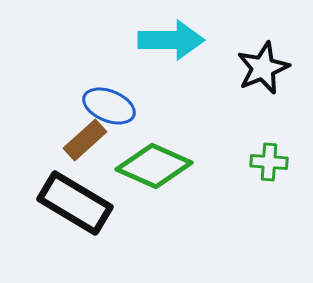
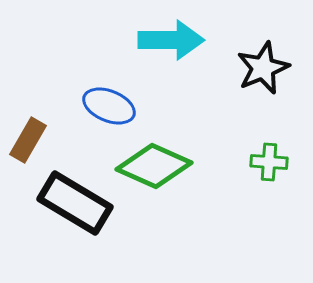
brown rectangle: moved 57 px left; rotated 18 degrees counterclockwise
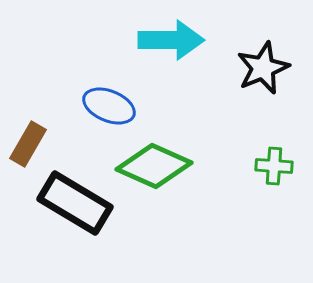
brown rectangle: moved 4 px down
green cross: moved 5 px right, 4 px down
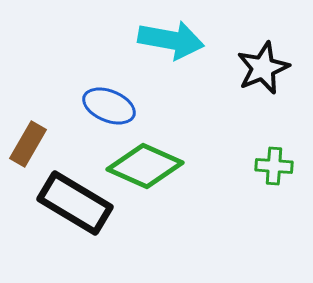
cyan arrow: rotated 10 degrees clockwise
green diamond: moved 9 px left
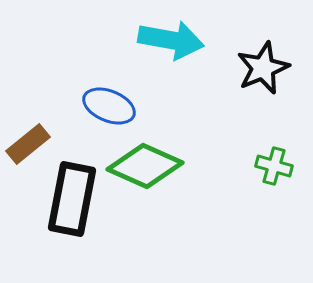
brown rectangle: rotated 21 degrees clockwise
green cross: rotated 12 degrees clockwise
black rectangle: moved 3 px left, 4 px up; rotated 70 degrees clockwise
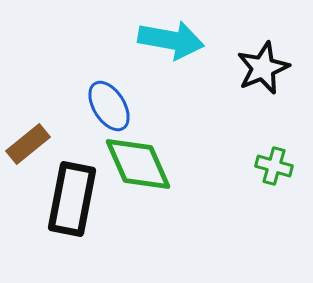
blue ellipse: rotated 36 degrees clockwise
green diamond: moved 7 px left, 2 px up; rotated 42 degrees clockwise
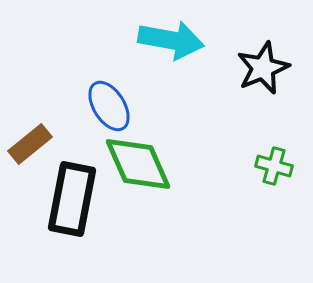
brown rectangle: moved 2 px right
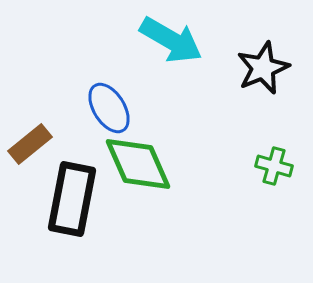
cyan arrow: rotated 20 degrees clockwise
blue ellipse: moved 2 px down
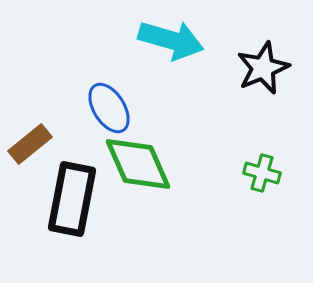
cyan arrow: rotated 14 degrees counterclockwise
green cross: moved 12 px left, 7 px down
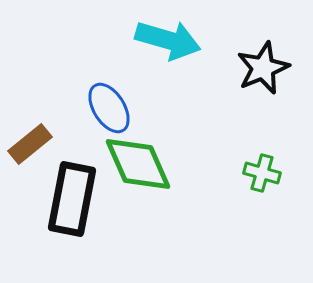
cyan arrow: moved 3 px left
